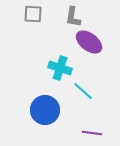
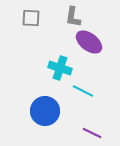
gray square: moved 2 px left, 4 px down
cyan line: rotated 15 degrees counterclockwise
blue circle: moved 1 px down
purple line: rotated 18 degrees clockwise
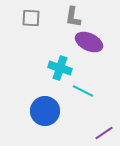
purple ellipse: rotated 12 degrees counterclockwise
purple line: moved 12 px right; rotated 60 degrees counterclockwise
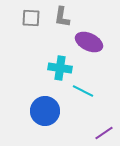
gray L-shape: moved 11 px left
cyan cross: rotated 10 degrees counterclockwise
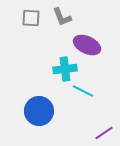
gray L-shape: rotated 30 degrees counterclockwise
purple ellipse: moved 2 px left, 3 px down
cyan cross: moved 5 px right, 1 px down; rotated 15 degrees counterclockwise
blue circle: moved 6 px left
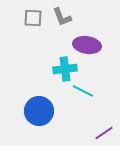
gray square: moved 2 px right
purple ellipse: rotated 16 degrees counterclockwise
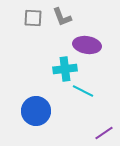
blue circle: moved 3 px left
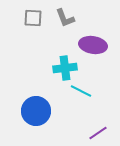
gray L-shape: moved 3 px right, 1 px down
purple ellipse: moved 6 px right
cyan cross: moved 1 px up
cyan line: moved 2 px left
purple line: moved 6 px left
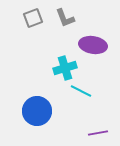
gray square: rotated 24 degrees counterclockwise
cyan cross: rotated 10 degrees counterclockwise
blue circle: moved 1 px right
purple line: rotated 24 degrees clockwise
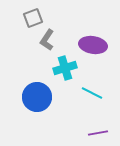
gray L-shape: moved 18 px left, 22 px down; rotated 55 degrees clockwise
cyan line: moved 11 px right, 2 px down
blue circle: moved 14 px up
